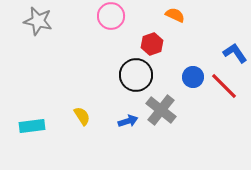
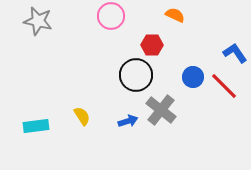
red hexagon: moved 1 px down; rotated 20 degrees clockwise
cyan rectangle: moved 4 px right
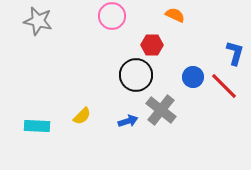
pink circle: moved 1 px right
blue L-shape: rotated 50 degrees clockwise
yellow semicircle: rotated 78 degrees clockwise
cyan rectangle: moved 1 px right; rotated 10 degrees clockwise
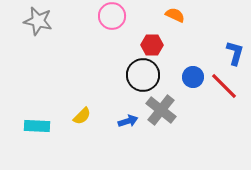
black circle: moved 7 px right
